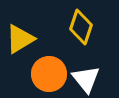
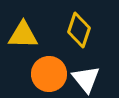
yellow diamond: moved 2 px left, 3 px down
yellow triangle: moved 3 px right, 4 px up; rotated 32 degrees clockwise
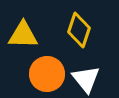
orange circle: moved 2 px left
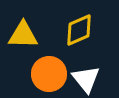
yellow diamond: rotated 48 degrees clockwise
orange circle: moved 2 px right
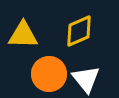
yellow diamond: moved 1 px down
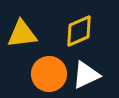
yellow triangle: moved 1 px left, 1 px up; rotated 8 degrees counterclockwise
white triangle: moved 4 px up; rotated 44 degrees clockwise
